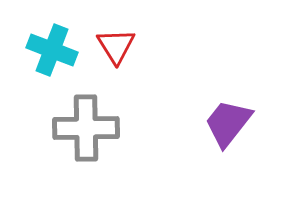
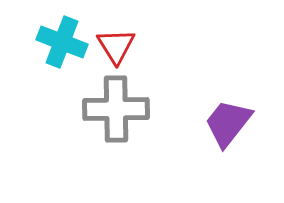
cyan cross: moved 10 px right, 8 px up
gray cross: moved 30 px right, 19 px up
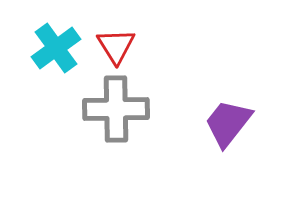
cyan cross: moved 6 px left, 6 px down; rotated 33 degrees clockwise
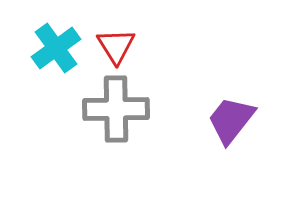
purple trapezoid: moved 3 px right, 3 px up
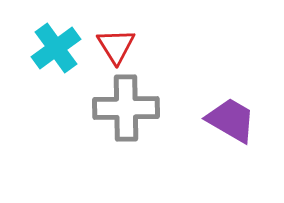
gray cross: moved 10 px right, 1 px up
purple trapezoid: rotated 82 degrees clockwise
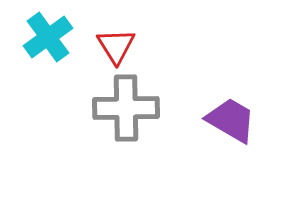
cyan cross: moved 8 px left, 11 px up
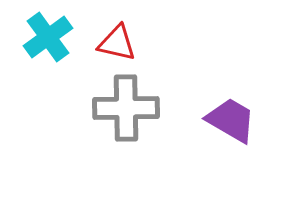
red triangle: moved 1 px right, 3 px up; rotated 45 degrees counterclockwise
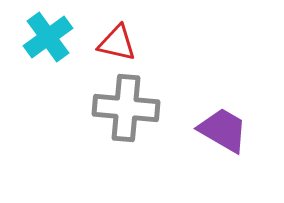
gray cross: rotated 6 degrees clockwise
purple trapezoid: moved 8 px left, 10 px down
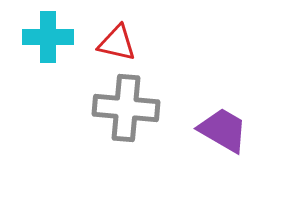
cyan cross: rotated 36 degrees clockwise
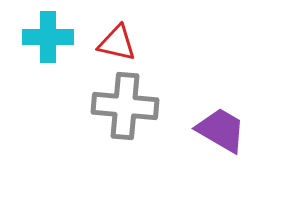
gray cross: moved 1 px left, 2 px up
purple trapezoid: moved 2 px left
